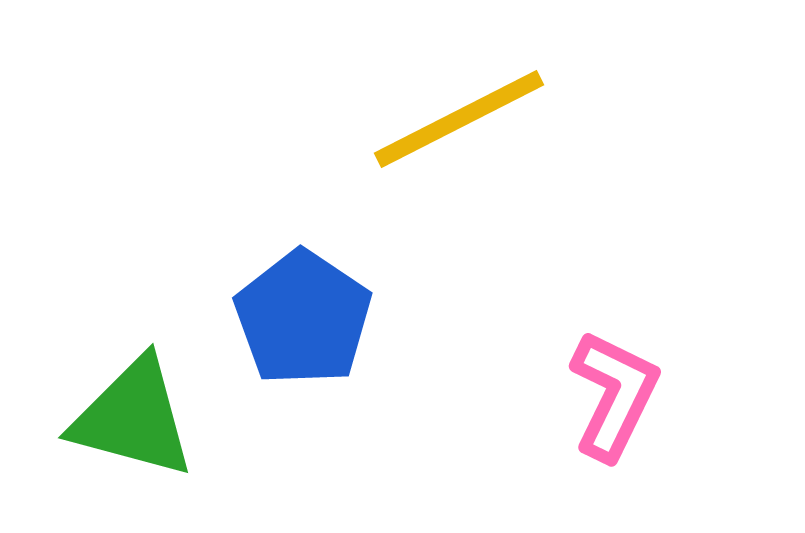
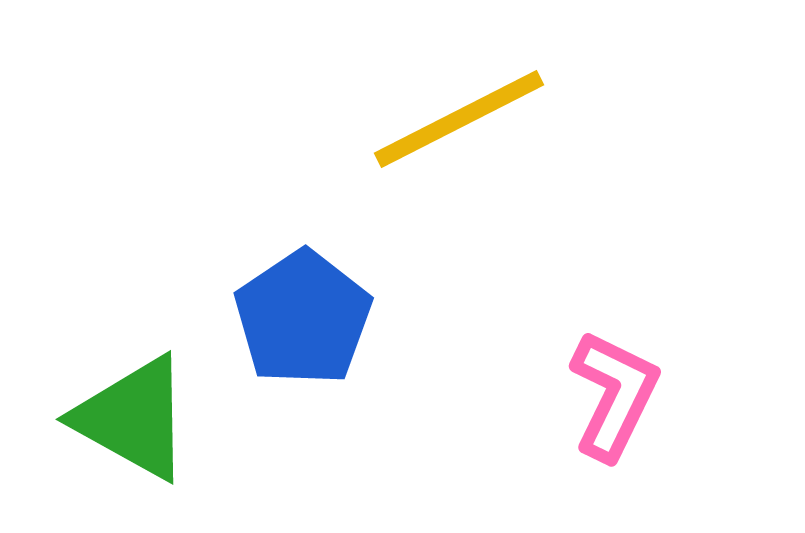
blue pentagon: rotated 4 degrees clockwise
green triangle: rotated 14 degrees clockwise
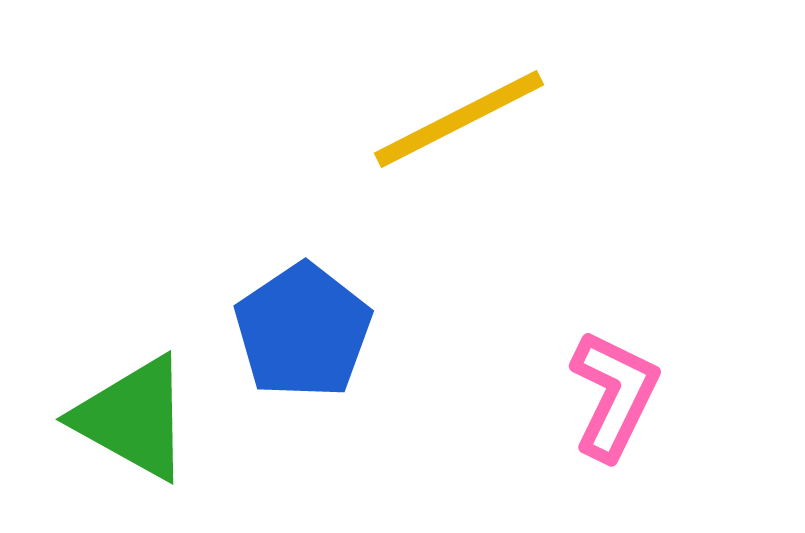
blue pentagon: moved 13 px down
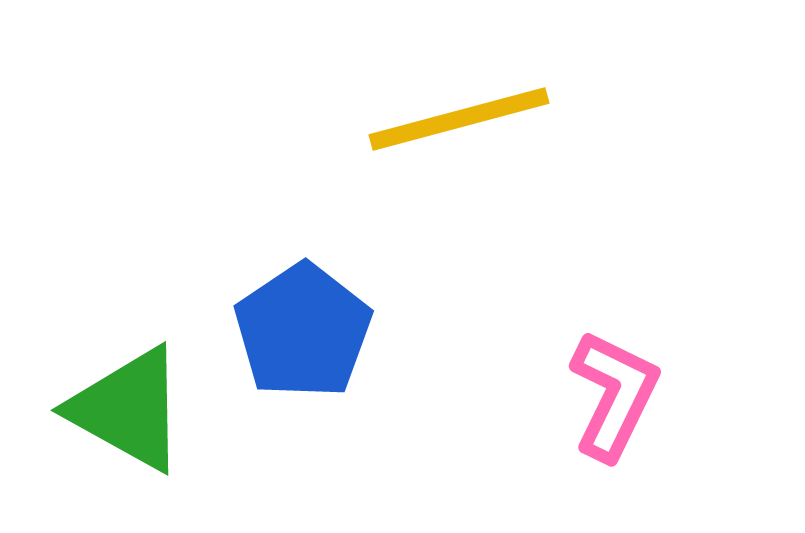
yellow line: rotated 12 degrees clockwise
green triangle: moved 5 px left, 9 px up
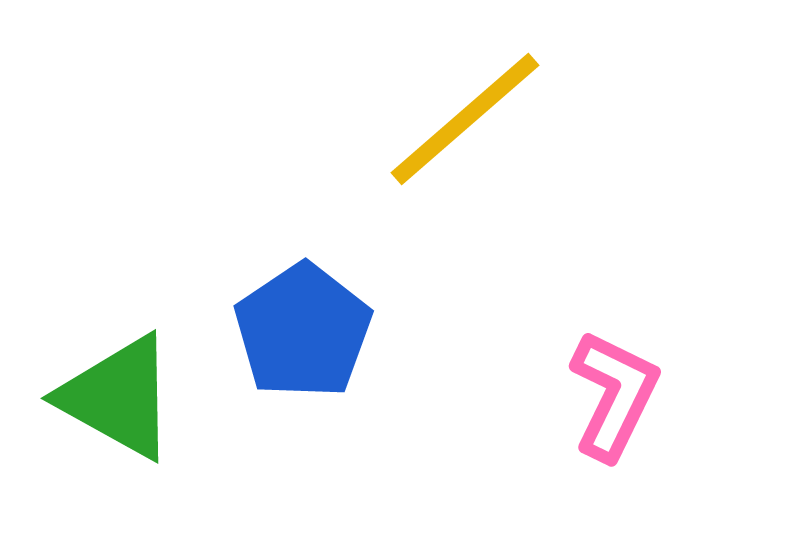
yellow line: moved 6 px right; rotated 26 degrees counterclockwise
green triangle: moved 10 px left, 12 px up
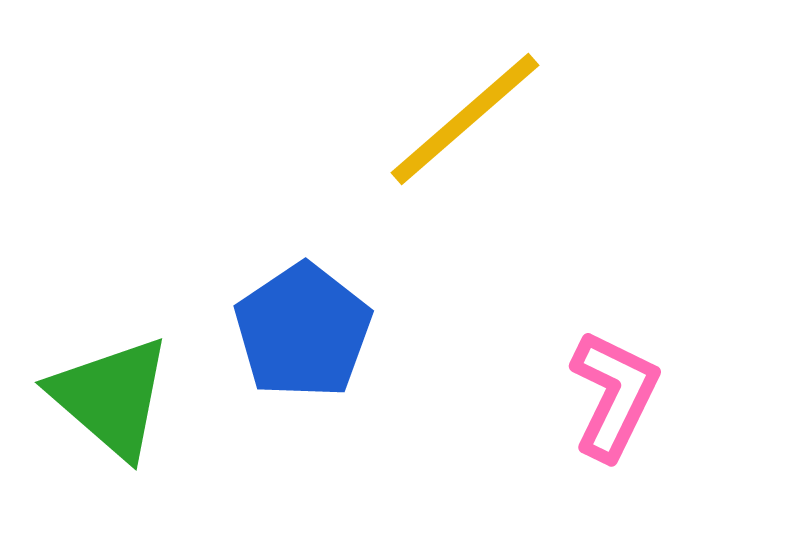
green triangle: moved 7 px left; rotated 12 degrees clockwise
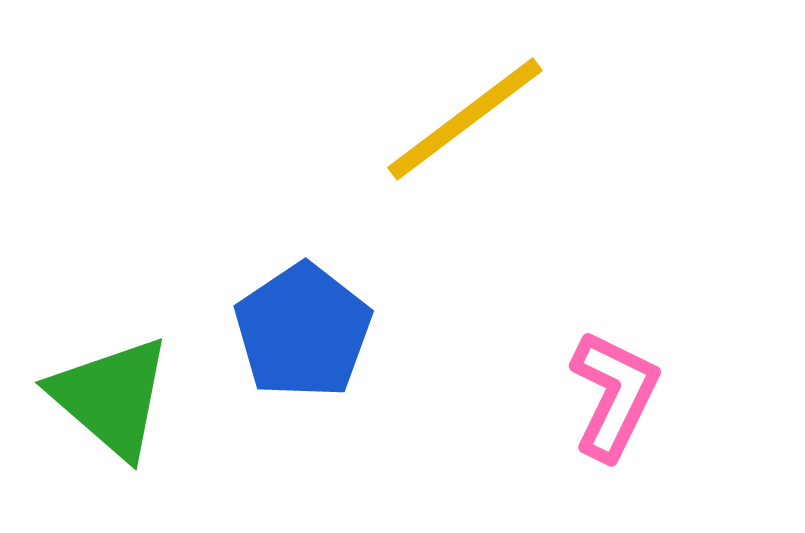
yellow line: rotated 4 degrees clockwise
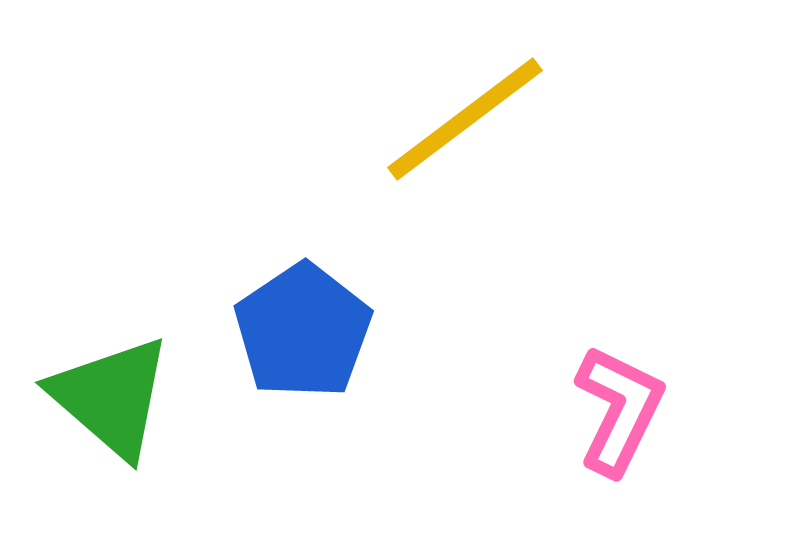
pink L-shape: moved 5 px right, 15 px down
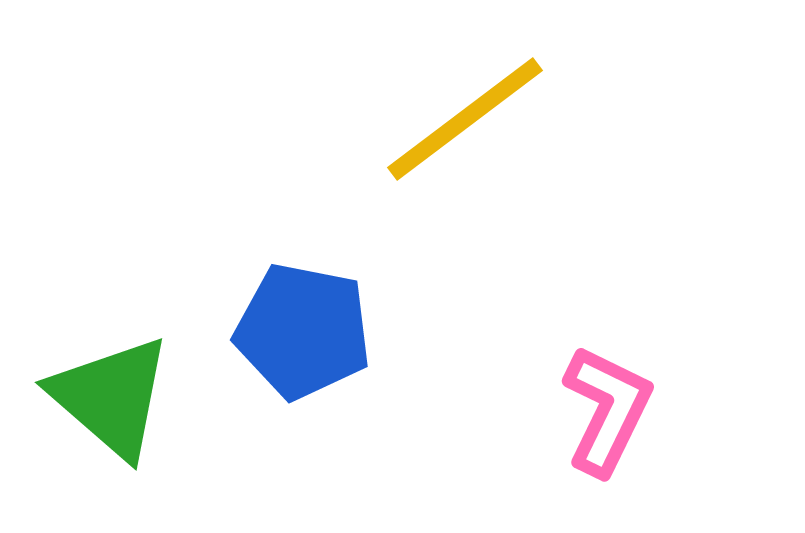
blue pentagon: rotated 27 degrees counterclockwise
pink L-shape: moved 12 px left
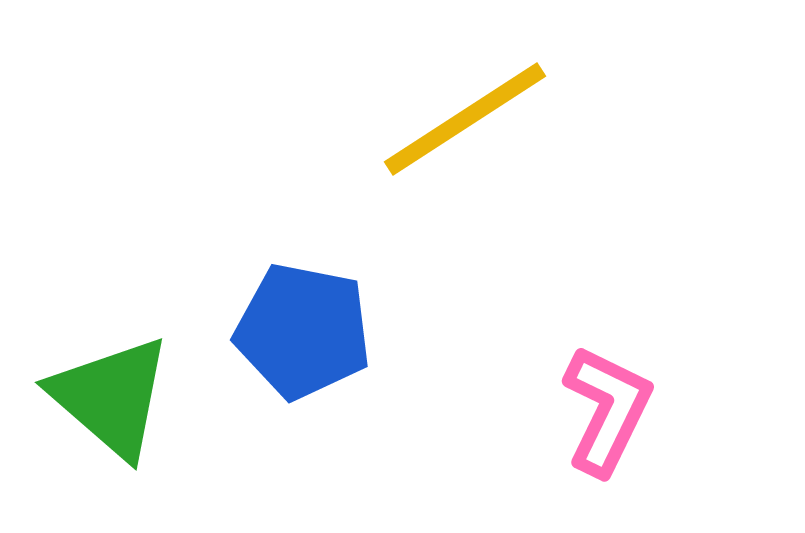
yellow line: rotated 4 degrees clockwise
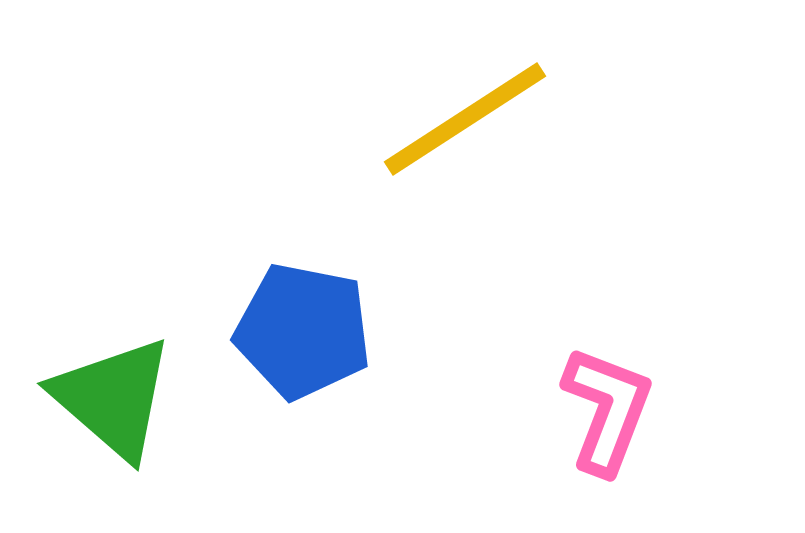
green triangle: moved 2 px right, 1 px down
pink L-shape: rotated 5 degrees counterclockwise
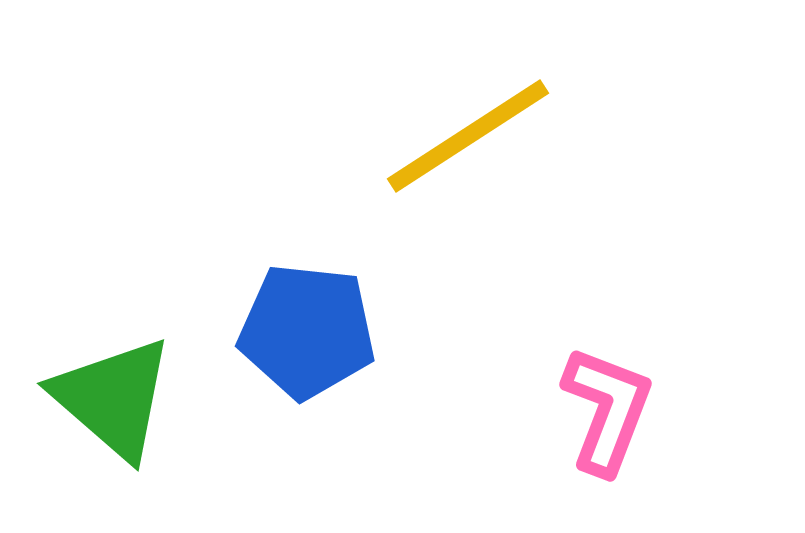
yellow line: moved 3 px right, 17 px down
blue pentagon: moved 4 px right; rotated 5 degrees counterclockwise
